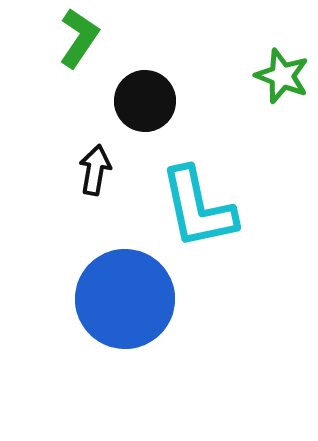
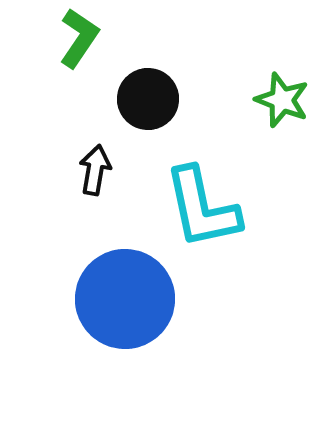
green star: moved 24 px down
black circle: moved 3 px right, 2 px up
cyan L-shape: moved 4 px right
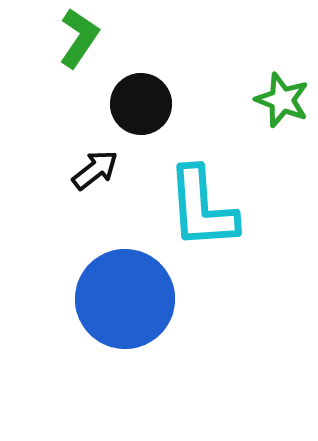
black circle: moved 7 px left, 5 px down
black arrow: rotated 42 degrees clockwise
cyan L-shape: rotated 8 degrees clockwise
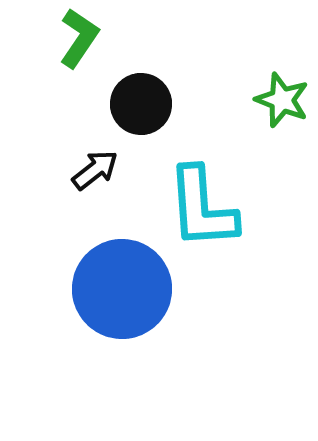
blue circle: moved 3 px left, 10 px up
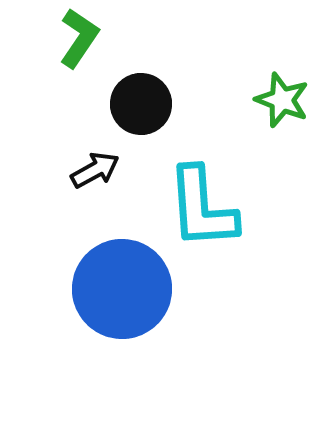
black arrow: rotated 9 degrees clockwise
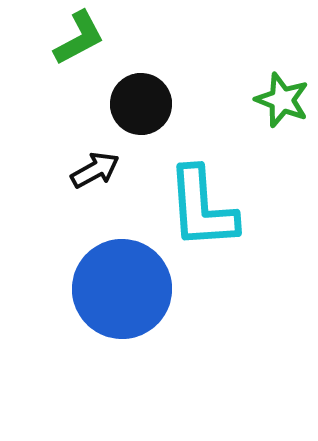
green L-shape: rotated 28 degrees clockwise
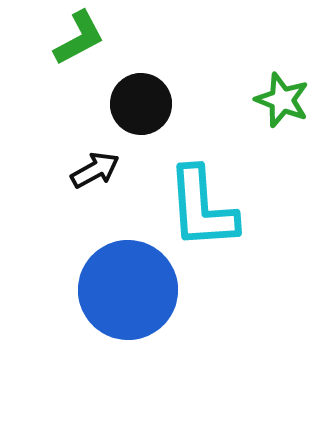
blue circle: moved 6 px right, 1 px down
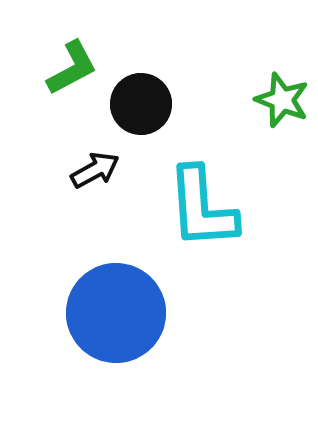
green L-shape: moved 7 px left, 30 px down
blue circle: moved 12 px left, 23 px down
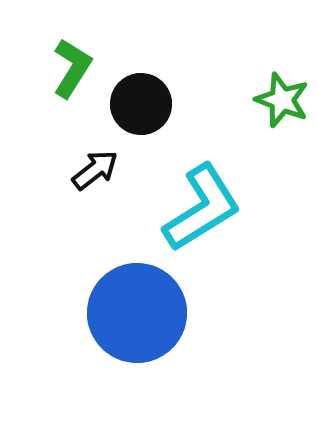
green L-shape: rotated 30 degrees counterclockwise
black arrow: rotated 9 degrees counterclockwise
cyan L-shape: rotated 118 degrees counterclockwise
blue circle: moved 21 px right
